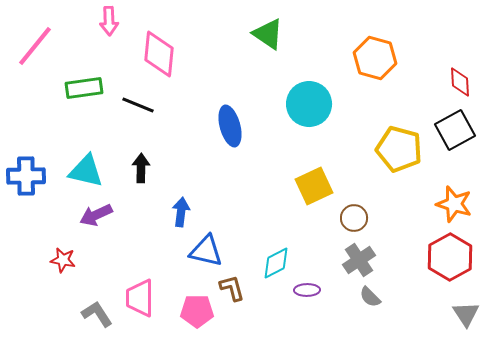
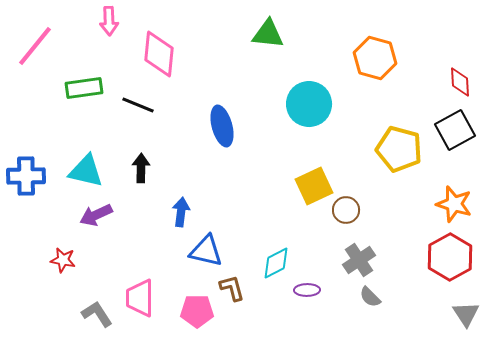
green triangle: rotated 28 degrees counterclockwise
blue ellipse: moved 8 px left
brown circle: moved 8 px left, 8 px up
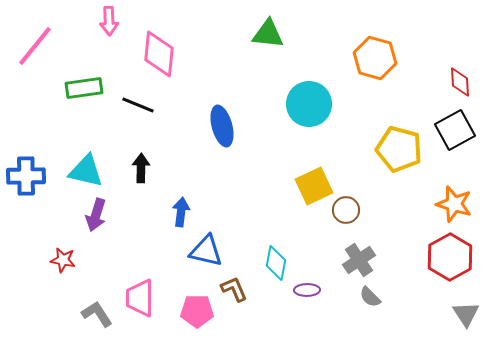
purple arrow: rotated 48 degrees counterclockwise
cyan diamond: rotated 52 degrees counterclockwise
brown L-shape: moved 2 px right, 1 px down; rotated 8 degrees counterclockwise
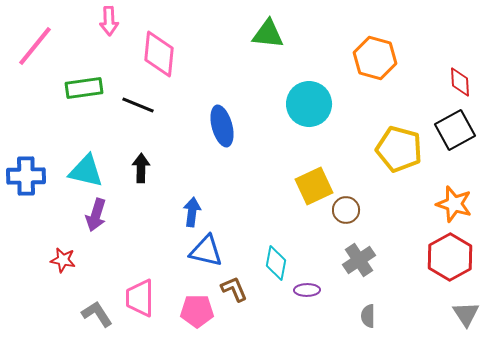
blue arrow: moved 11 px right
gray semicircle: moved 2 px left, 19 px down; rotated 45 degrees clockwise
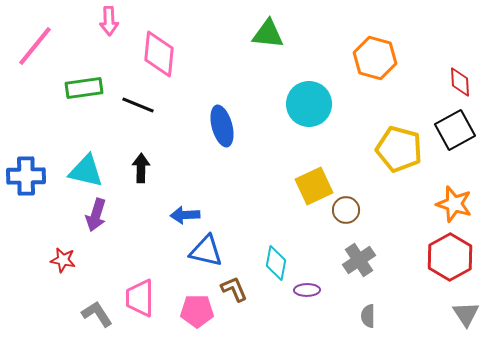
blue arrow: moved 7 px left, 3 px down; rotated 100 degrees counterclockwise
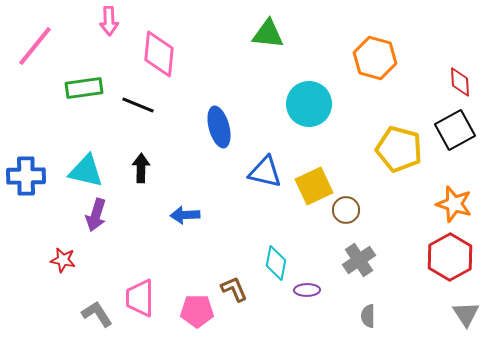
blue ellipse: moved 3 px left, 1 px down
blue triangle: moved 59 px right, 79 px up
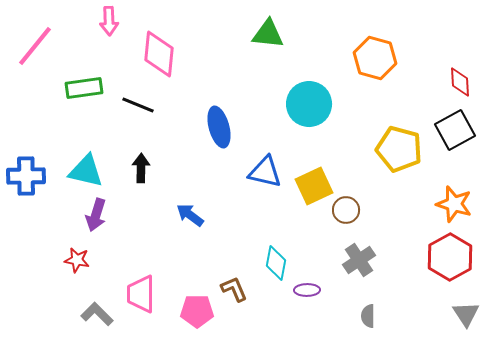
blue arrow: moved 5 px right; rotated 40 degrees clockwise
red star: moved 14 px right
pink trapezoid: moved 1 px right, 4 px up
gray L-shape: rotated 12 degrees counterclockwise
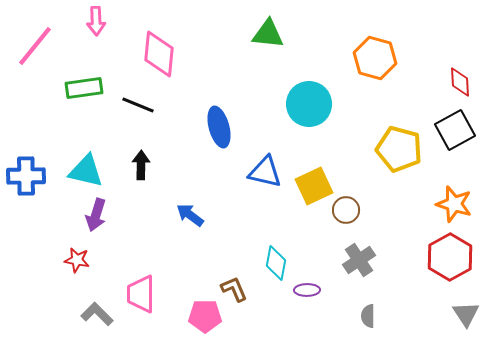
pink arrow: moved 13 px left
black arrow: moved 3 px up
pink pentagon: moved 8 px right, 5 px down
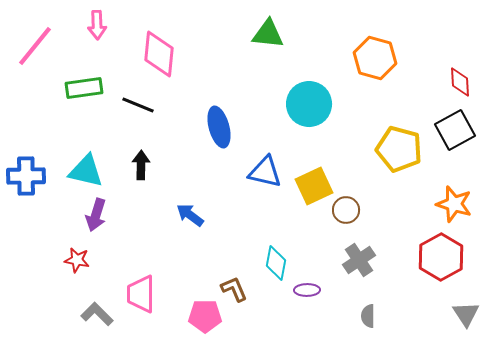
pink arrow: moved 1 px right, 4 px down
red hexagon: moved 9 px left
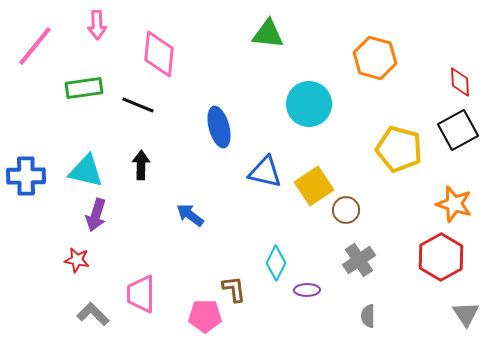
black square: moved 3 px right
yellow square: rotated 9 degrees counterclockwise
cyan diamond: rotated 16 degrees clockwise
brown L-shape: rotated 16 degrees clockwise
gray L-shape: moved 4 px left
